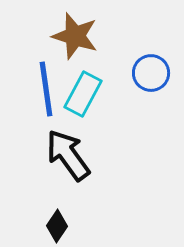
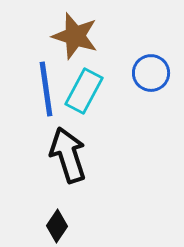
cyan rectangle: moved 1 px right, 3 px up
black arrow: rotated 18 degrees clockwise
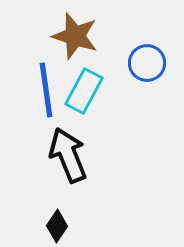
blue circle: moved 4 px left, 10 px up
blue line: moved 1 px down
black arrow: rotated 4 degrees counterclockwise
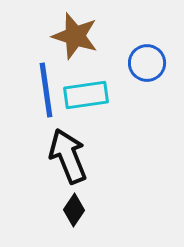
cyan rectangle: moved 2 px right, 4 px down; rotated 54 degrees clockwise
black arrow: moved 1 px down
black diamond: moved 17 px right, 16 px up
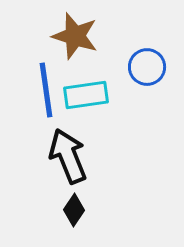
blue circle: moved 4 px down
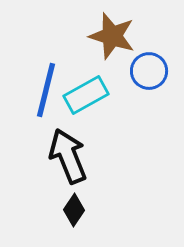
brown star: moved 37 px right
blue circle: moved 2 px right, 4 px down
blue line: rotated 22 degrees clockwise
cyan rectangle: rotated 21 degrees counterclockwise
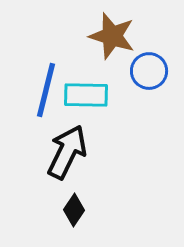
cyan rectangle: rotated 30 degrees clockwise
black arrow: moved 1 px left, 4 px up; rotated 48 degrees clockwise
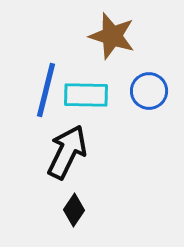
blue circle: moved 20 px down
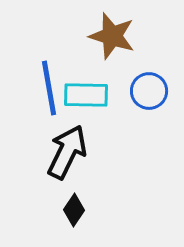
blue line: moved 3 px right, 2 px up; rotated 24 degrees counterclockwise
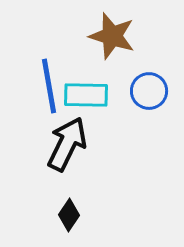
blue line: moved 2 px up
black arrow: moved 8 px up
black diamond: moved 5 px left, 5 px down
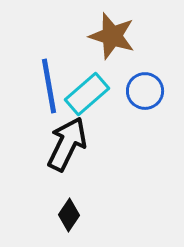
blue circle: moved 4 px left
cyan rectangle: moved 1 px right, 1 px up; rotated 42 degrees counterclockwise
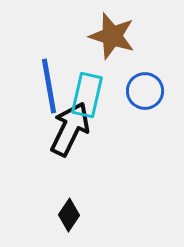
cyan rectangle: moved 1 px down; rotated 36 degrees counterclockwise
black arrow: moved 3 px right, 15 px up
